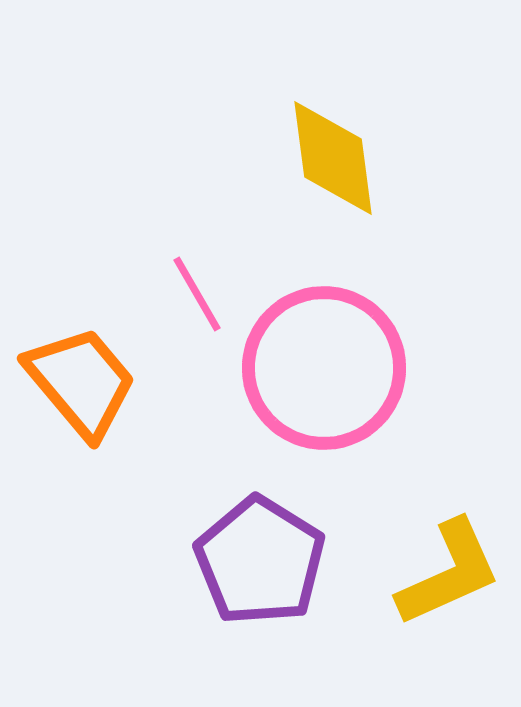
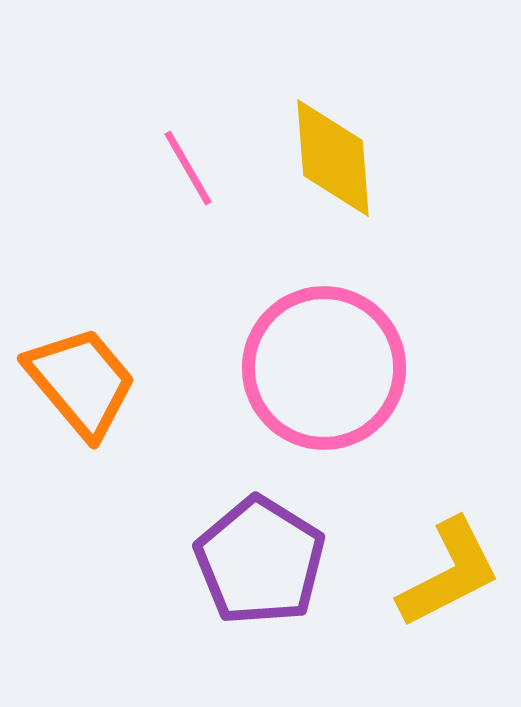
yellow diamond: rotated 3 degrees clockwise
pink line: moved 9 px left, 126 px up
yellow L-shape: rotated 3 degrees counterclockwise
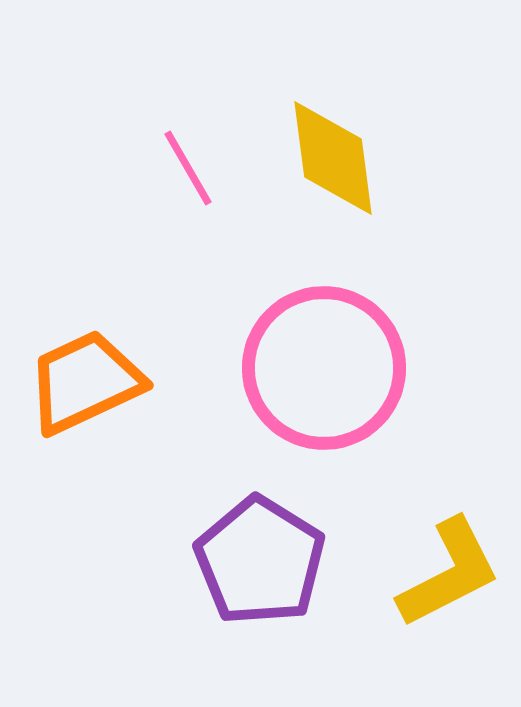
yellow diamond: rotated 3 degrees counterclockwise
orange trapezoid: moved 4 px right; rotated 75 degrees counterclockwise
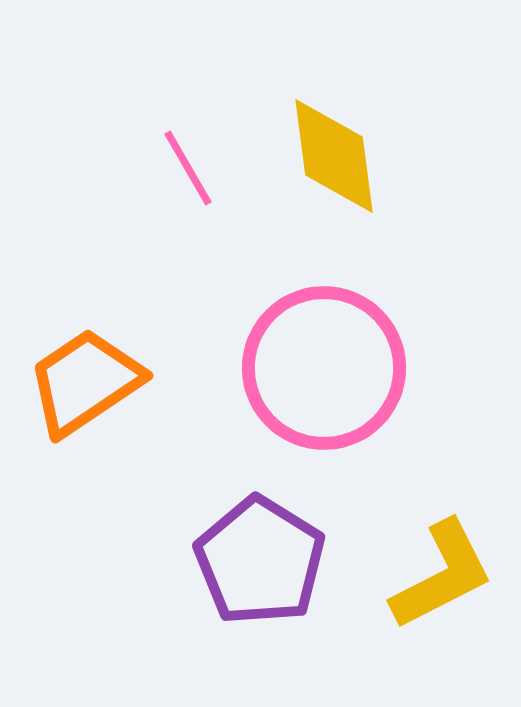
yellow diamond: moved 1 px right, 2 px up
orange trapezoid: rotated 9 degrees counterclockwise
yellow L-shape: moved 7 px left, 2 px down
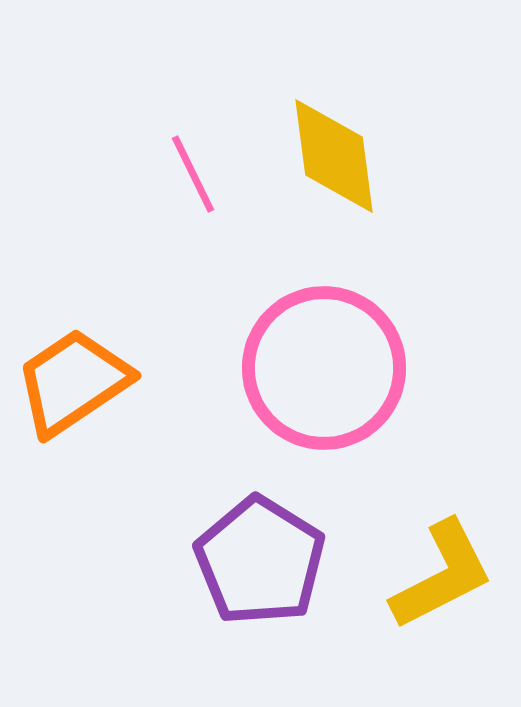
pink line: moved 5 px right, 6 px down; rotated 4 degrees clockwise
orange trapezoid: moved 12 px left
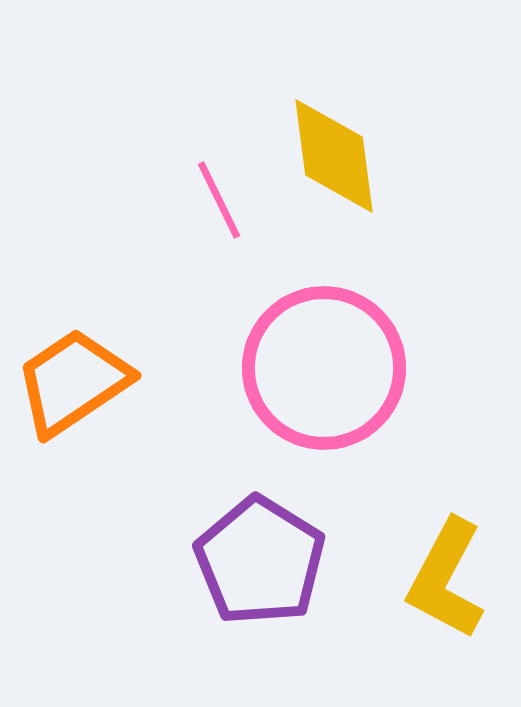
pink line: moved 26 px right, 26 px down
yellow L-shape: moved 4 px right, 4 px down; rotated 145 degrees clockwise
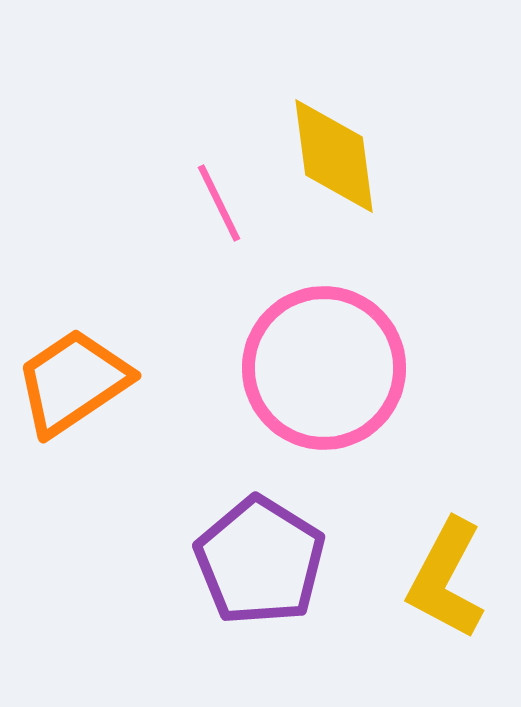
pink line: moved 3 px down
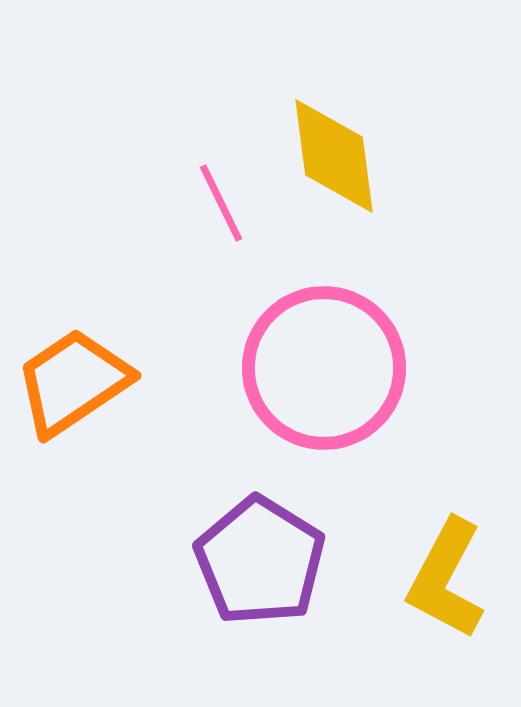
pink line: moved 2 px right
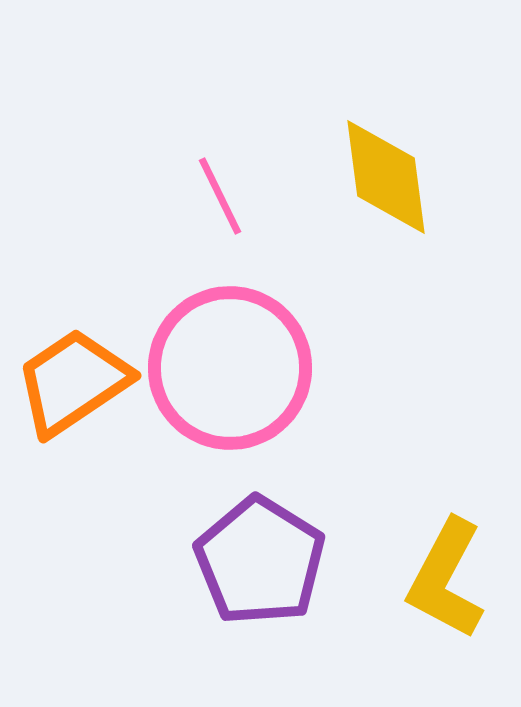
yellow diamond: moved 52 px right, 21 px down
pink line: moved 1 px left, 7 px up
pink circle: moved 94 px left
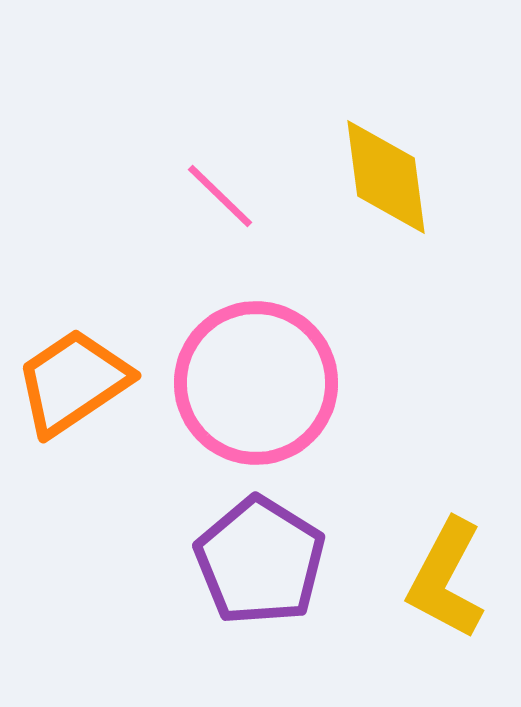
pink line: rotated 20 degrees counterclockwise
pink circle: moved 26 px right, 15 px down
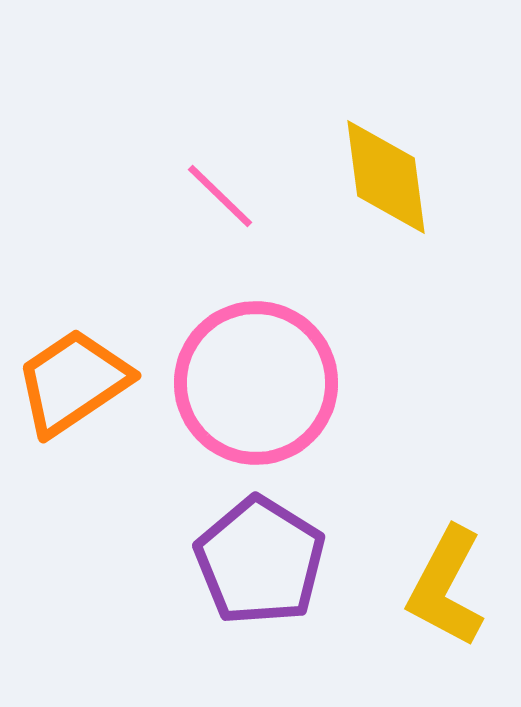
yellow L-shape: moved 8 px down
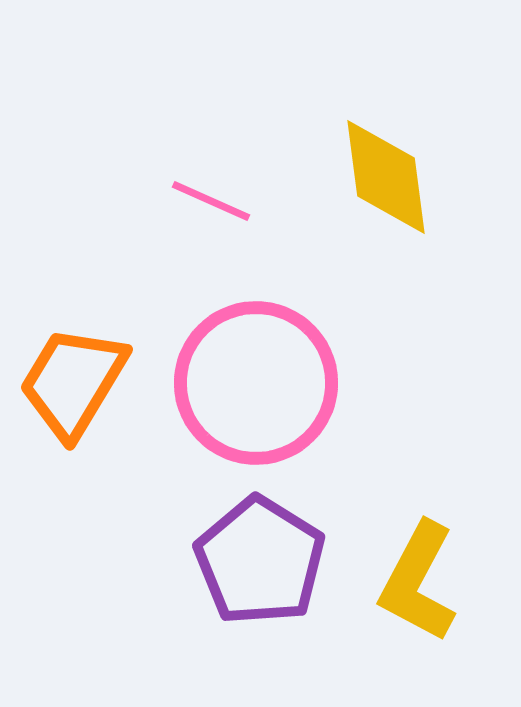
pink line: moved 9 px left, 5 px down; rotated 20 degrees counterclockwise
orange trapezoid: rotated 25 degrees counterclockwise
yellow L-shape: moved 28 px left, 5 px up
